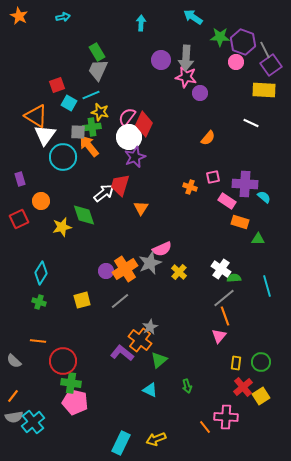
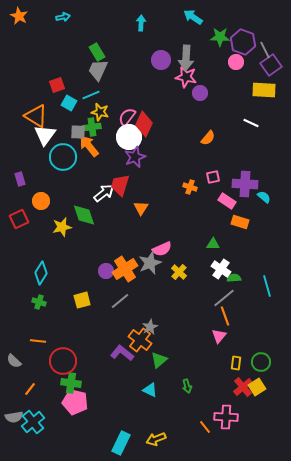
green triangle at (258, 239): moved 45 px left, 5 px down
orange line at (13, 396): moved 17 px right, 7 px up
yellow square at (261, 396): moved 4 px left, 9 px up
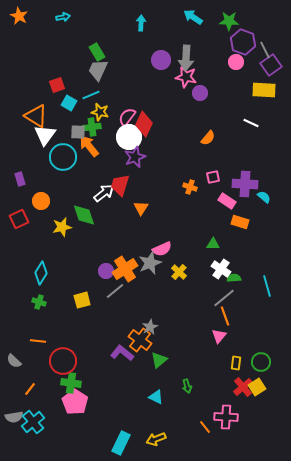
green star at (220, 37): moved 9 px right, 16 px up
gray line at (120, 301): moved 5 px left, 10 px up
cyan triangle at (150, 390): moved 6 px right, 7 px down
pink pentagon at (75, 402): rotated 20 degrees clockwise
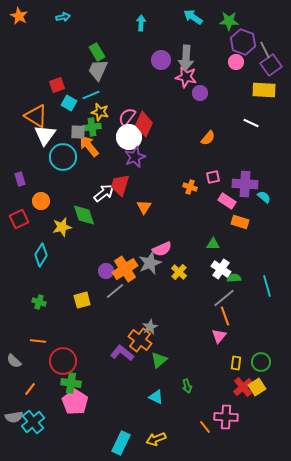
orange triangle at (141, 208): moved 3 px right, 1 px up
cyan diamond at (41, 273): moved 18 px up
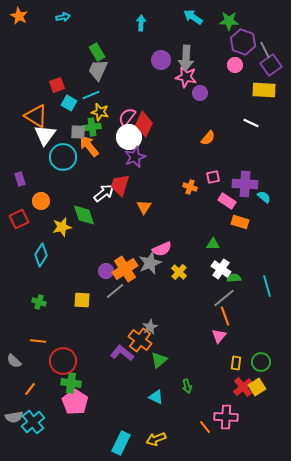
pink circle at (236, 62): moved 1 px left, 3 px down
yellow square at (82, 300): rotated 18 degrees clockwise
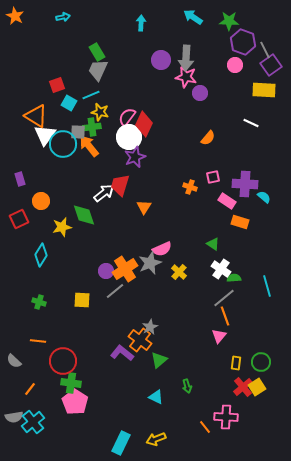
orange star at (19, 16): moved 4 px left
cyan circle at (63, 157): moved 13 px up
green triangle at (213, 244): rotated 32 degrees clockwise
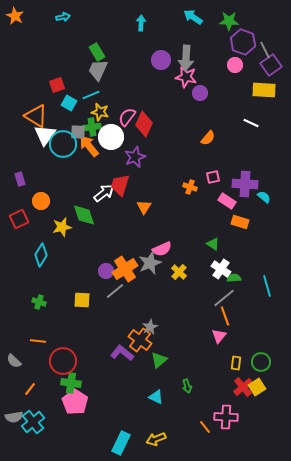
white circle at (129, 137): moved 18 px left
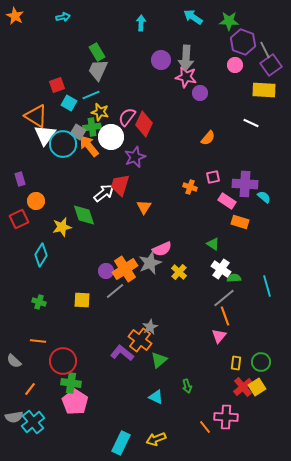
gray square at (78, 132): rotated 28 degrees clockwise
orange circle at (41, 201): moved 5 px left
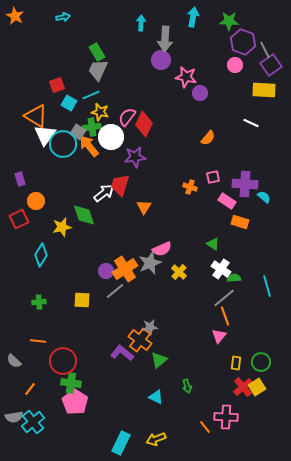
cyan arrow at (193, 17): rotated 66 degrees clockwise
gray arrow at (186, 58): moved 21 px left, 19 px up
purple star at (135, 157): rotated 15 degrees clockwise
green cross at (39, 302): rotated 24 degrees counterclockwise
gray star at (150, 327): rotated 21 degrees clockwise
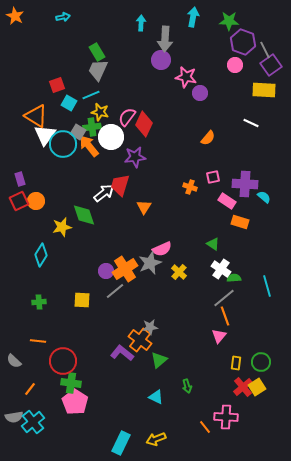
red square at (19, 219): moved 18 px up
